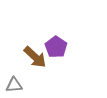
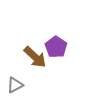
gray triangle: moved 1 px right; rotated 24 degrees counterclockwise
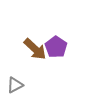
brown arrow: moved 8 px up
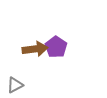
brown arrow: rotated 50 degrees counterclockwise
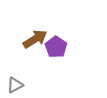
brown arrow: moved 10 px up; rotated 25 degrees counterclockwise
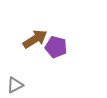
purple pentagon: rotated 20 degrees counterclockwise
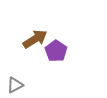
purple pentagon: moved 4 px down; rotated 20 degrees clockwise
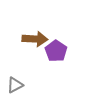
brown arrow: rotated 35 degrees clockwise
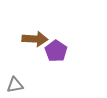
gray triangle: rotated 18 degrees clockwise
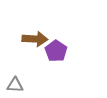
gray triangle: rotated 12 degrees clockwise
